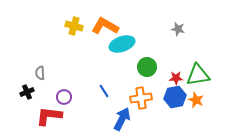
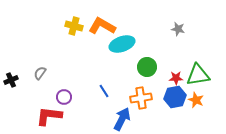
orange L-shape: moved 3 px left
gray semicircle: rotated 40 degrees clockwise
black cross: moved 16 px left, 12 px up
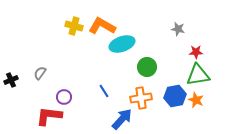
red star: moved 20 px right, 26 px up
blue hexagon: moved 1 px up
blue arrow: rotated 15 degrees clockwise
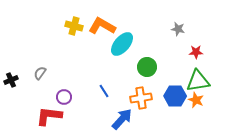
cyan ellipse: rotated 30 degrees counterclockwise
green triangle: moved 6 px down
blue hexagon: rotated 10 degrees clockwise
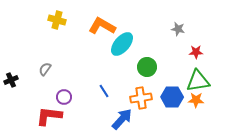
yellow cross: moved 17 px left, 6 px up
gray semicircle: moved 5 px right, 4 px up
blue hexagon: moved 3 px left, 1 px down
orange star: rotated 21 degrees counterclockwise
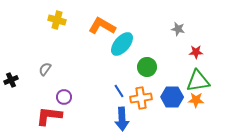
blue line: moved 15 px right
blue arrow: rotated 135 degrees clockwise
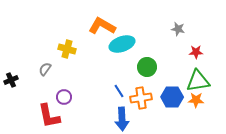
yellow cross: moved 10 px right, 29 px down
cyan ellipse: rotated 30 degrees clockwise
red L-shape: rotated 108 degrees counterclockwise
